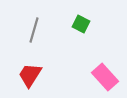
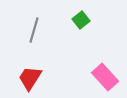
green square: moved 4 px up; rotated 24 degrees clockwise
red trapezoid: moved 3 px down
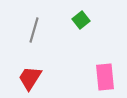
pink rectangle: rotated 36 degrees clockwise
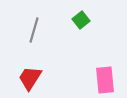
pink rectangle: moved 3 px down
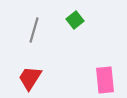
green square: moved 6 px left
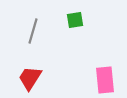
green square: rotated 30 degrees clockwise
gray line: moved 1 px left, 1 px down
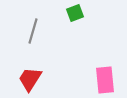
green square: moved 7 px up; rotated 12 degrees counterclockwise
red trapezoid: moved 1 px down
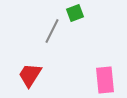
gray line: moved 19 px right; rotated 10 degrees clockwise
red trapezoid: moved 4 px up
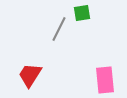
green square: moved 7 px right; rotated 12 degrees clockwise
gray line: moved 7 px right, 2 px up
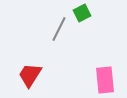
green square: rotated 18 degrees counterclockwise
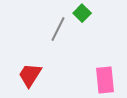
green square: rotated 18 degrees counterclockwise
gray line: moved 1 px left
